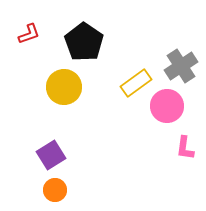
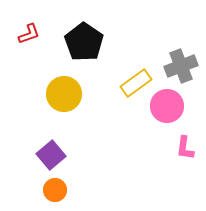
gray cross: rotated 12 degrees clockwise
yellow circle: moved 7 px down
purple square: rotated 8 degrees counterclockwise
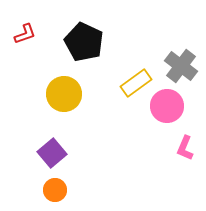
red L-shape: moved 4 px left
black pentagon: rotated 9 degrees counterclockwise
gray cross: rotated 32 degrees counterclockwise
pink L-shape: rotated 15 degrees clockwise
purple square: moved 1 px right, 2 px up
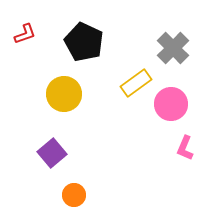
gray cross: moved 8 px left, 18 px up; rotated 8 degrees clockwise
pink circle: moved 4 px right, 2 px up
orange circle: moved 19 px right, 5 px down
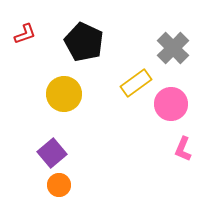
pink L-shape: moved 2 px left, 1 px down
orange circle: moved 15 px left, 10 px up
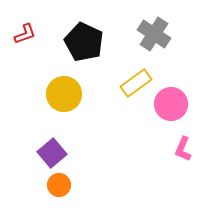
gray cross: moved 19 px left, 14 px up; rotated 12 degrees counterclockwise
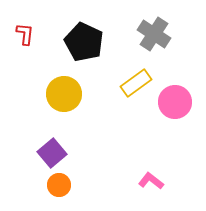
red L-shape: rotated 65 degrees counterclockwise
pink circle: moved 4 px right, 2 px up
pink L-shape: moved 32 px left, 32 px down; rotated 105 degrees clockwise
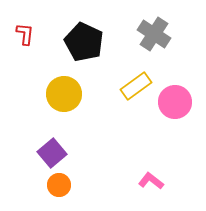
yellow rectangle: moved 3 px down
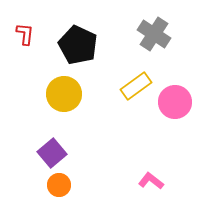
black pentagon: moved 6 px left, 3 px down
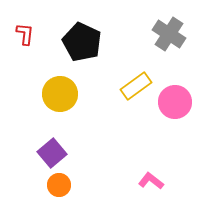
gray cross: moved 15 px right
black pentagon: moved 4 px right, 3 px up
yellow circle: moved 4 px left
